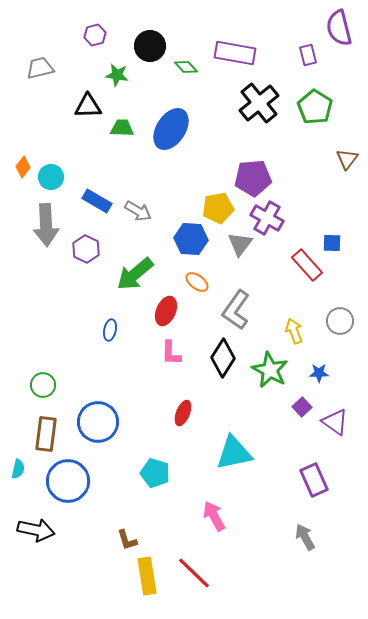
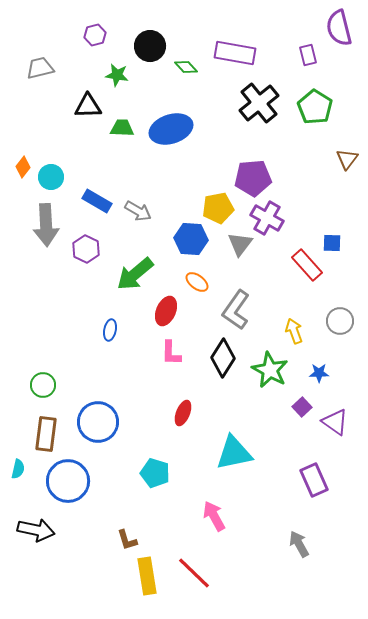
blue ellipse at (171, 129): rotated 39 degrees clockwise
gray arrow at (305, 537): moved 6 px left, 7 px down
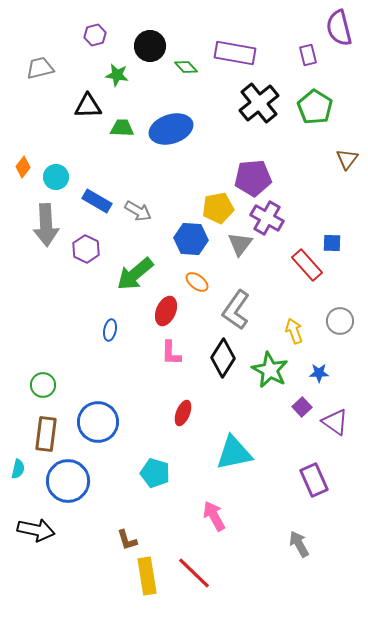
cyan circle at (51, 177): moved 5 px right
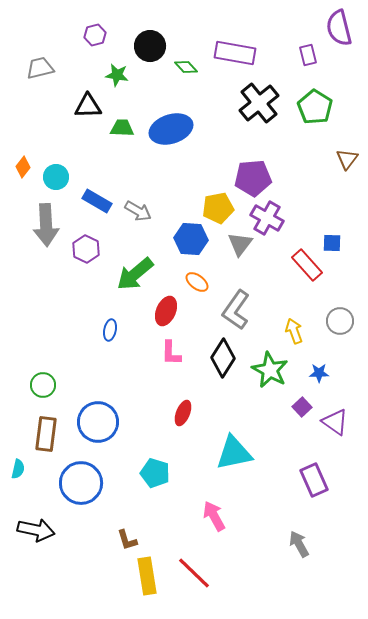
blue circle at (68, 481): moved 13 px right, 2 px down
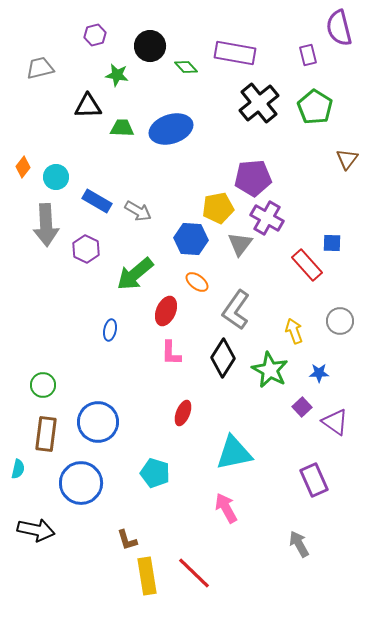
pink arrow at (214, 516): moved 12 px right, 8 px up
